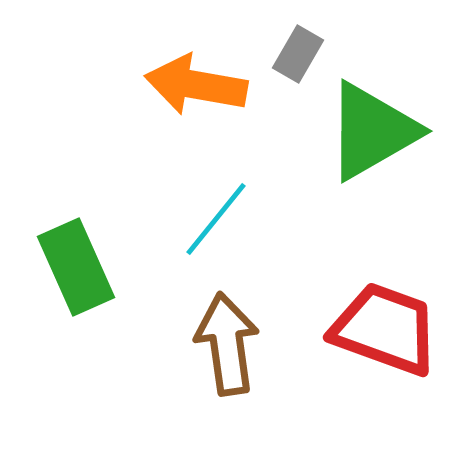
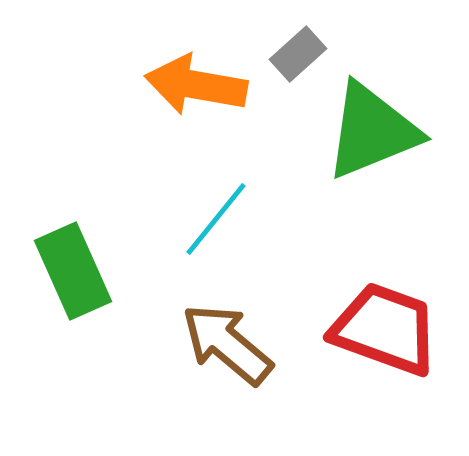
gray rectangle: rotated 18 degrees clockwise
green triangle: rotated 8 degrees clockwise
green rectangle: moved 3 px left, 4 px down
brown arrow: rotated 42 degrees counterclockwise
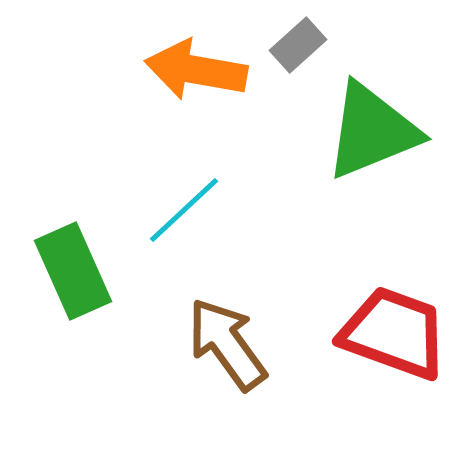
gray rectangle: moved 9 px up
orange arrow: moved 15 px up
cyan line: moved 32 px left, 9 px up; rotated 8 degrees clockwise
red trapezoid: moved 9 px right, 4 px down
brown arrow: rotated 14 degrees clockwise
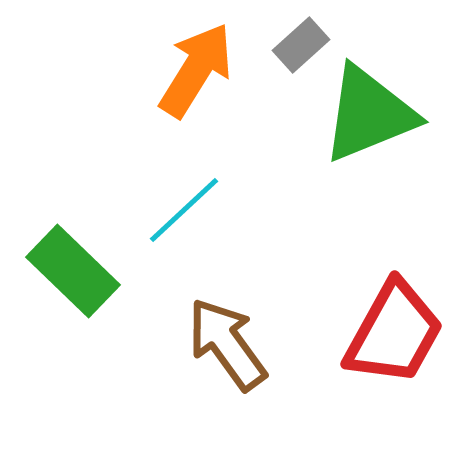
gray rectangle: moved 3 px right
orange arrow: rotated 112 degrees clockwise
green triangle: moved 3 px left, 17 px up
green rectangle: rotated 22 degrees counterclockwise
red trapezoid: rotated 99 degrees clockwise
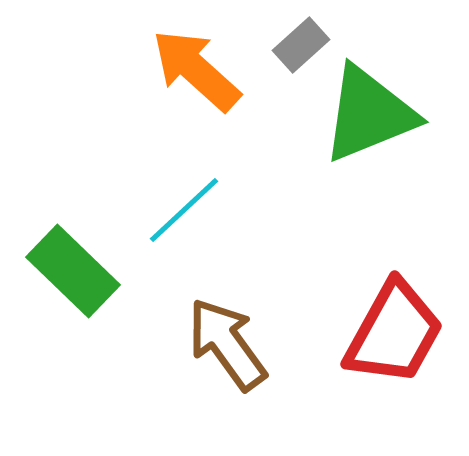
orange arrow: rotated 80 degrees counterclockwise
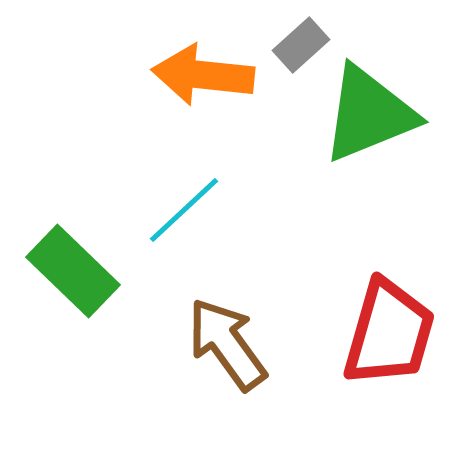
orange arrow: moved 7 px right, 5 px down; rotated 36 degrees counterclockwise
red trapezoid: moved 5 px left; rotated 13 degrees counterclockwise
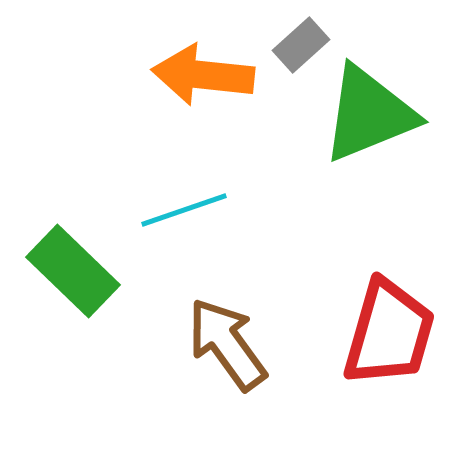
cyan line: rotated 24 degrees clockwise
